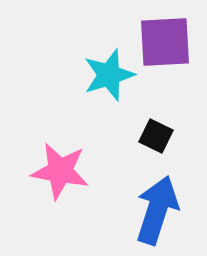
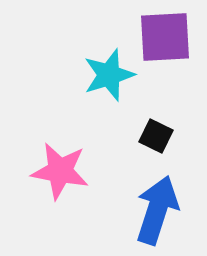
purple square: moved 5 px up
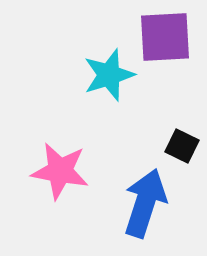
black square: moved 26 px right, 10 px down
blue arrow: moved 12 px left, 7 px up
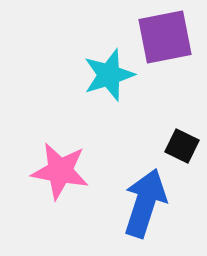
purple square: rotated 8 degrees counterclockwise
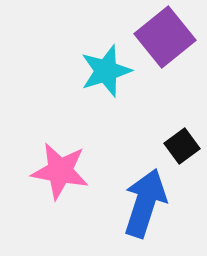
purple square: rotated 28 degrees counterclockwise
cyan star: moved 3 px left, 4 px up
black square: rotated 28 degrees clockwise
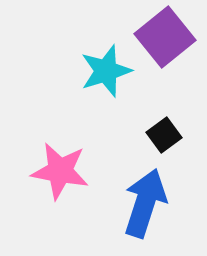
black square: moved 18 px left, 11 px up
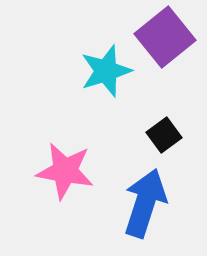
pink star: moved 5 px right
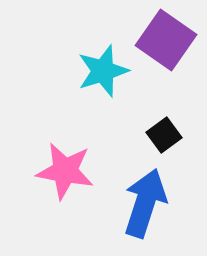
purple square: moved 1 px right, 3 px down; rotated 16 degrees counterclockwise
cyan star: moved 3 px left
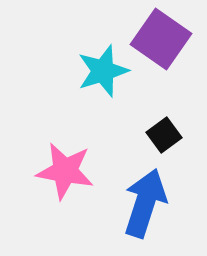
purple square: moved 5 px left, 1 px up
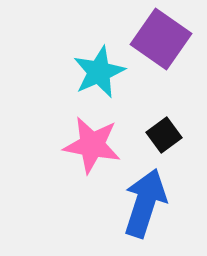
cyan star: moved 4 px left, 1 px down; rotated 6 degrees counterclockwise
pink star: moved 27 px right, 26 px up
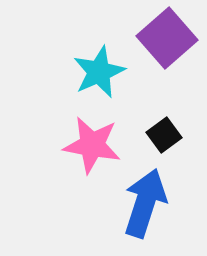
purple square: moved 6 px right, 1 px up; rotated 14 degrees clockwise
